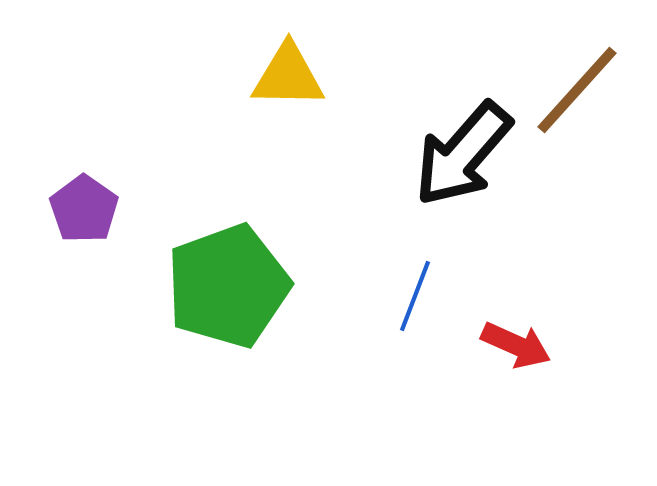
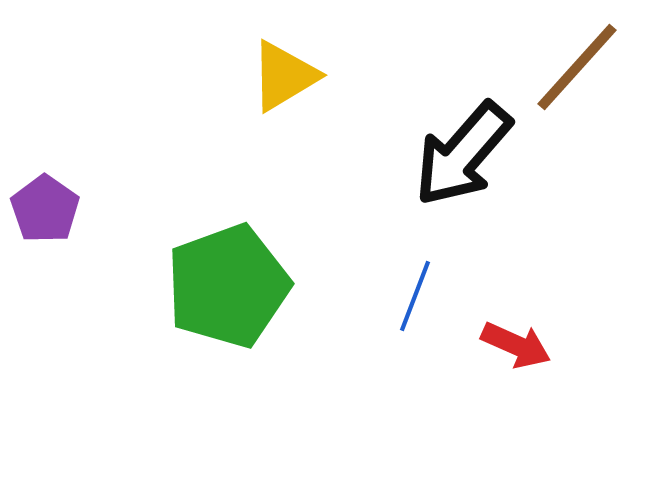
yellow triangle: moved 4 px left; rotated 32 degrees counterclockwise
brown line: moved 23 px up
purple pentagon: moved 39 px left
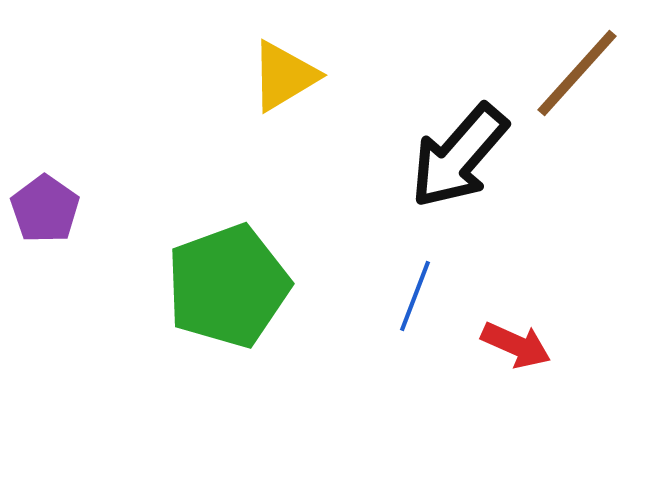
brown line: moved 6 px down
black arrow: moved 4 px left, 2 px down
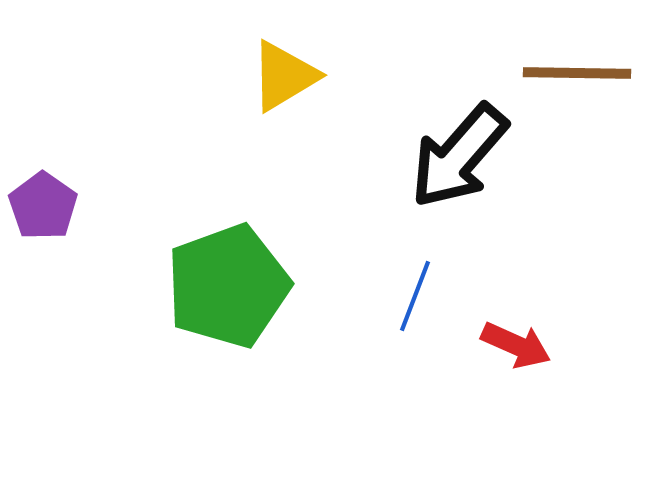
brown line: rotated 49 degrees clockwise
purple pentagon: moved 2 px left, 3 px up
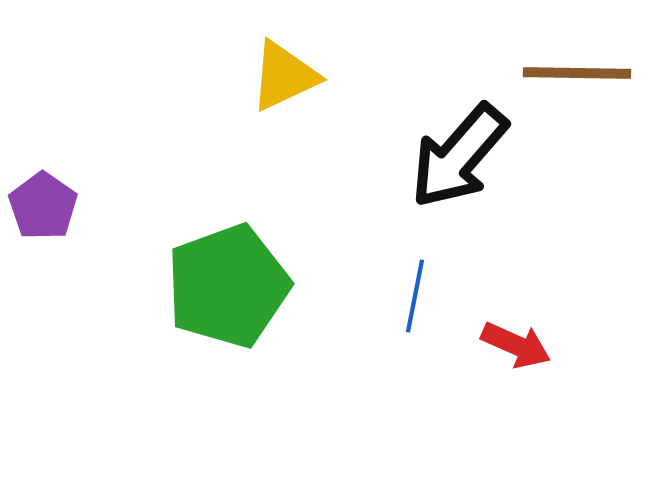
yellow triangle: rotated 6 degrees clockwise
blue line: rotated 10 degrees counterclockwise
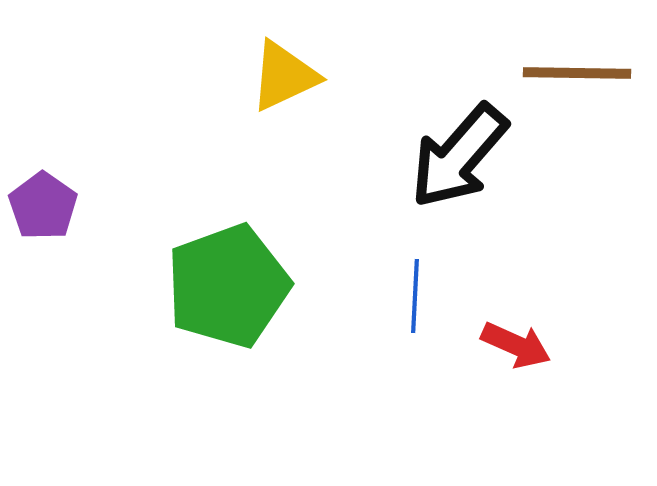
blue line: rotated 8 degrees counterclockwise
